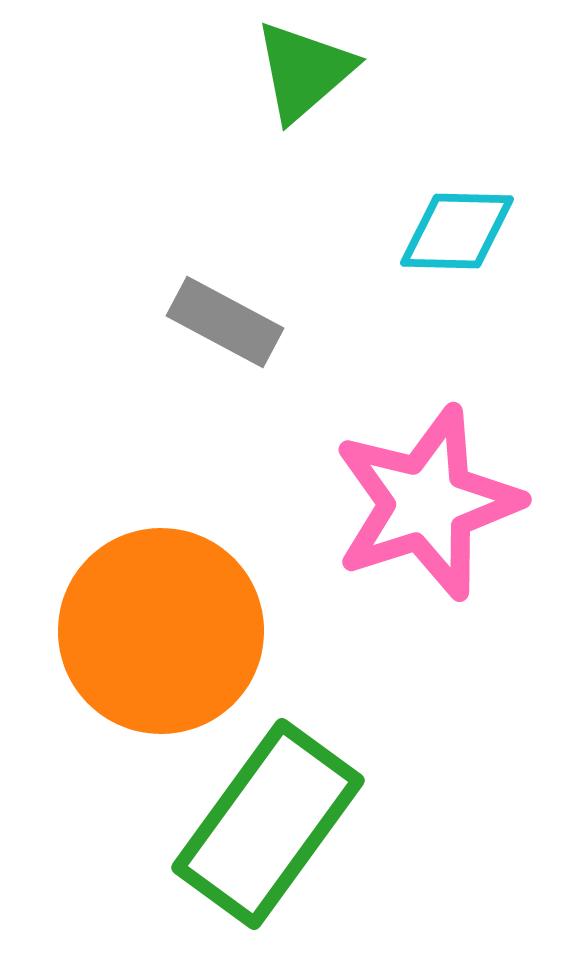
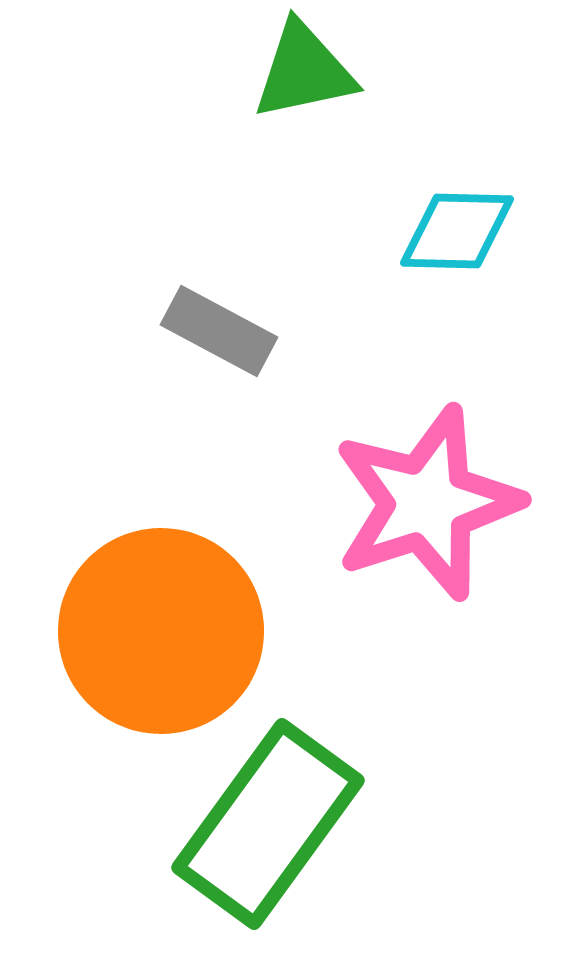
green triangle: rotated 29 degrees clockwise
gray rectangle: moved 6 px left, 9 px down
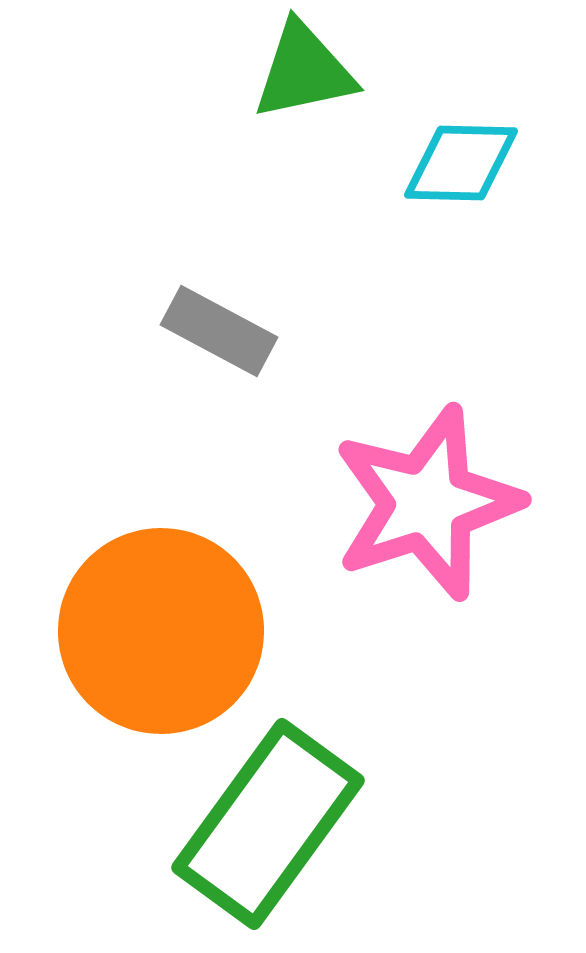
cyan diamond: moved 4 px right, 68 px up
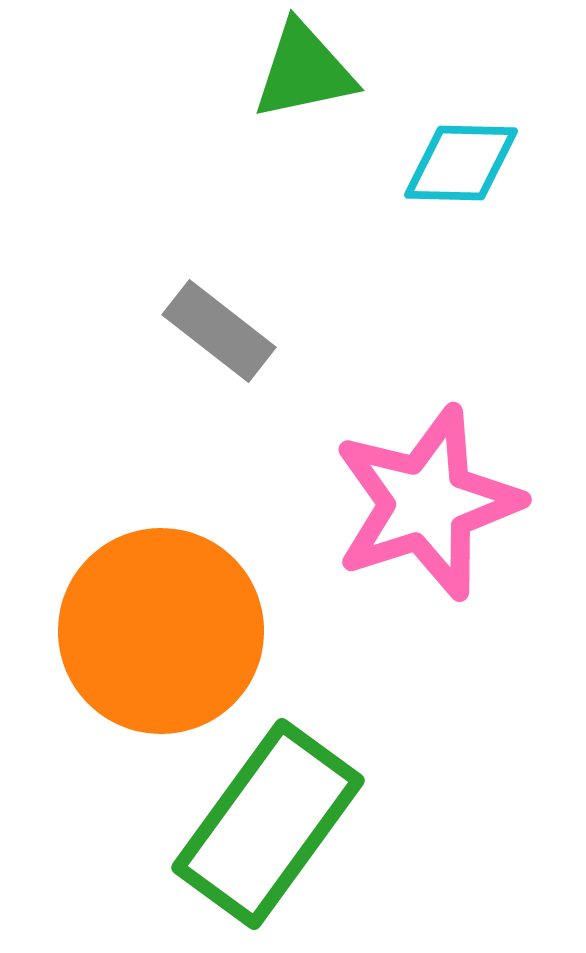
gray rectangle: rotated 10 degrees clockwise
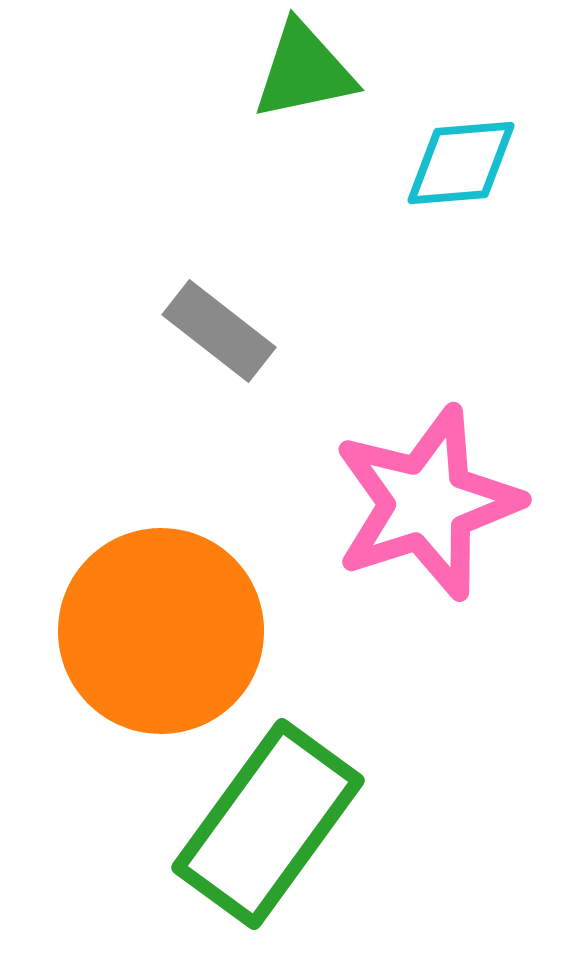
cyan diamond: rotated 6 degrees counterclockwise
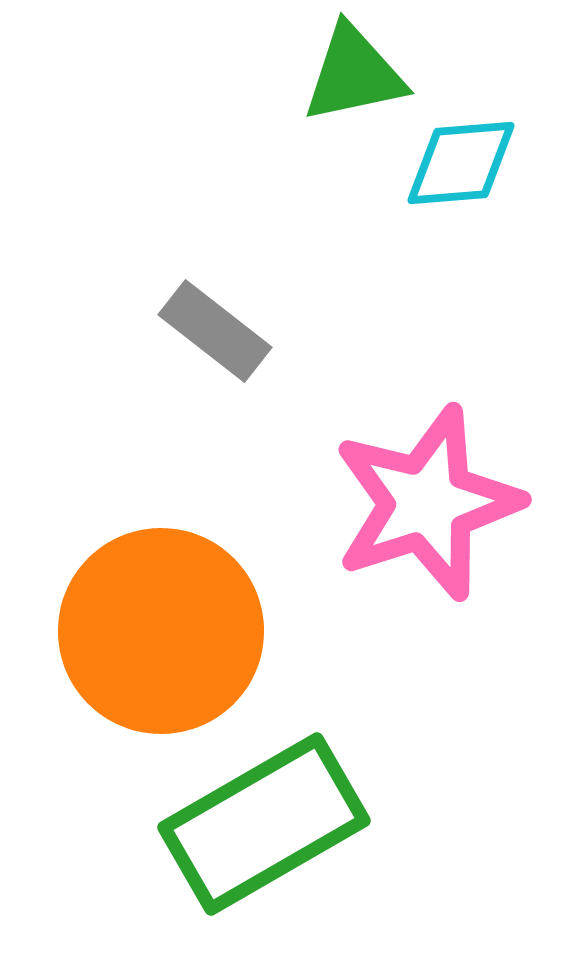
green triangle: moved 50 px right, 3 px down
gray rectangle: moved 4 px left
green rectangle: moved 4 px left; rotated 24 degrees clockwise
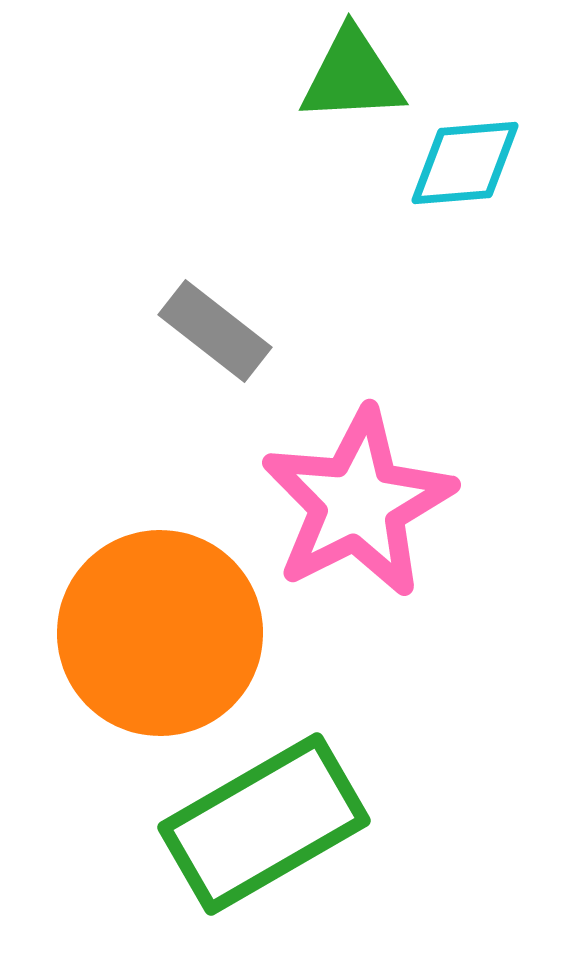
green triangle: moved 2 px left, 2 px down; rotated 9 degrees clockwise
cyan diamond: moved 4 px right
pink star: moved 69 px left; rotated 9 degrees counterclockwise
orange circle: moved 1 px left, 2 px down
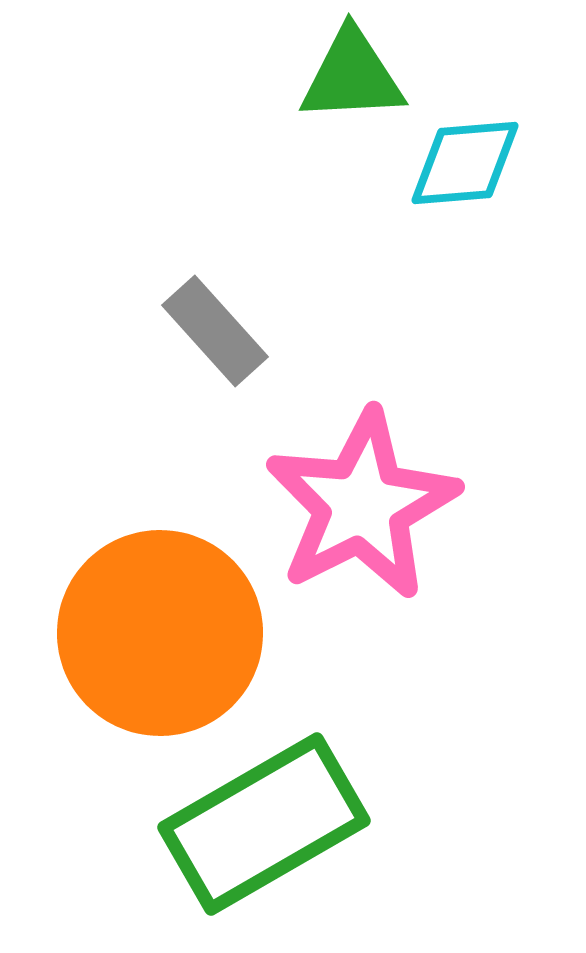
gray rectangle: rotated 10 degrees clockwise
pink star: moved 4 px right, 2 px down
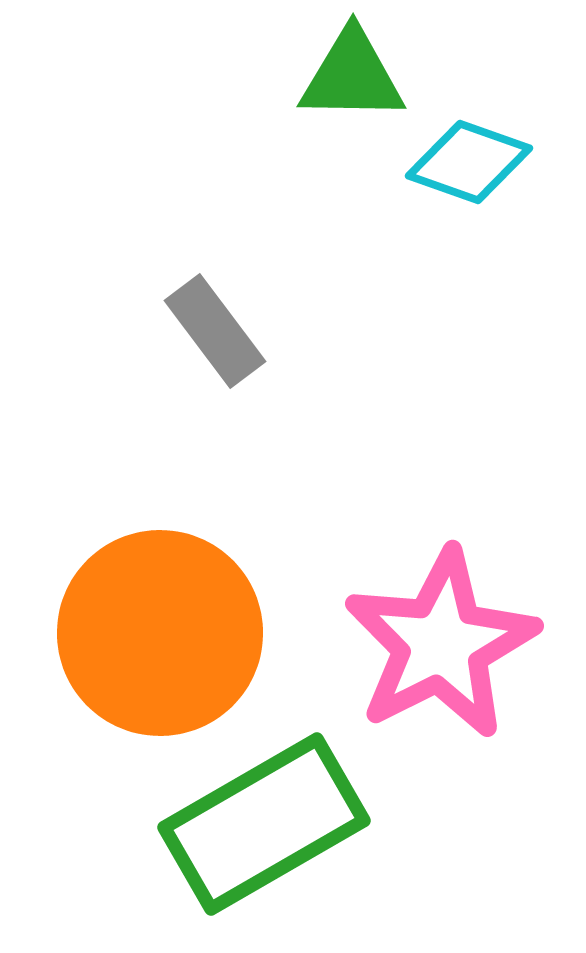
green triangle: rotated 4 degrees clockwise
cyan diamond: moved 4 px right, 1 px up; rotated 24 degrees clockwise
gray rectangle: rotated 5 degrees clockwise
pink star: moved 79 px right, 139 px down
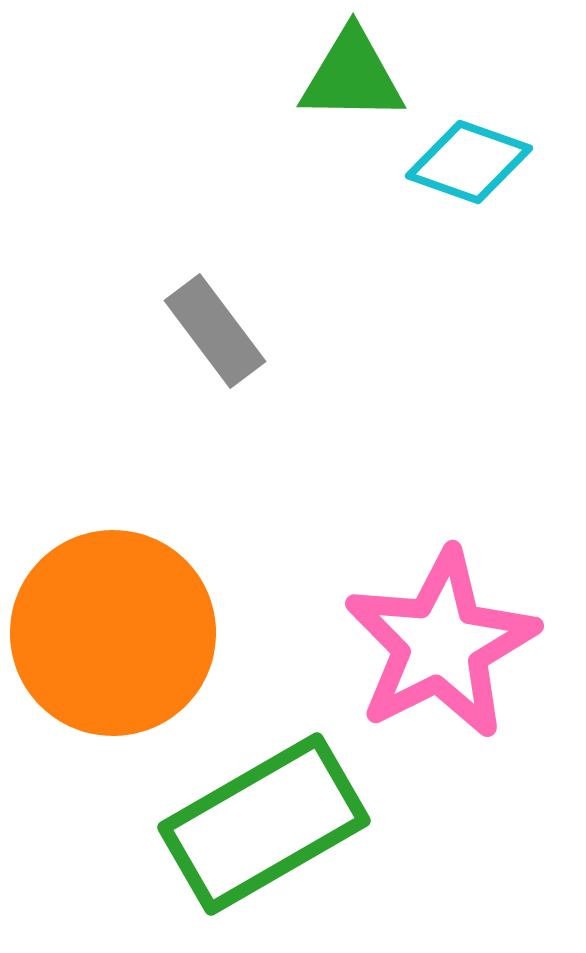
orange circle: moved 47 px left
